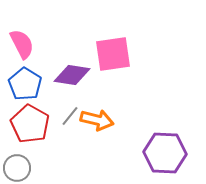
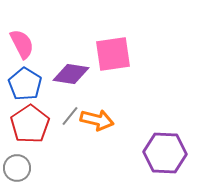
purple diamond: moved 1 px left, 1 px up
red pentagon: rotated 9 degrees clockwise
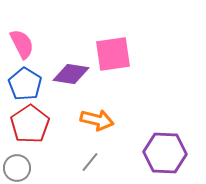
gray line: moved 20 px right, 46 px down
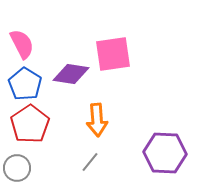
orange arrow: rotated 72 degrees clockwise
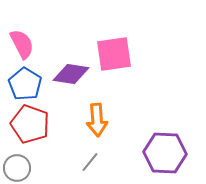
pink square: moved 1 px right
red pentagon: rotated 18 degrees counterclockwise
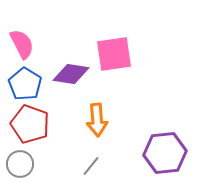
purple hexagon: rotated 9 degrees counterclockwise
gray line: moved 1 px right, 4 px down
gray circle: moved 3 px right, 4 px up
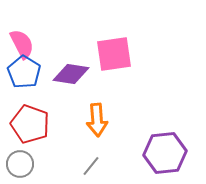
blue pentagon: moved 1 px left, 12 px up
